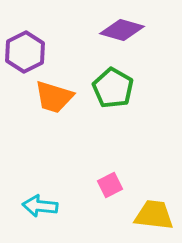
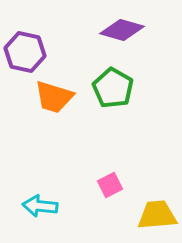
purple hexagon: rotated 21 degrees counterclockwise
yellow trapezoid: moved 3 px right; rotated 12 degrees counterclockwise
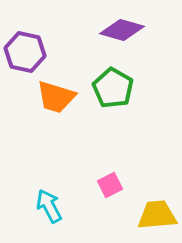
orange trapezoid: moved 2 px right
cyan arrow: moved 9 px right; rotated 56 degrees clockwise
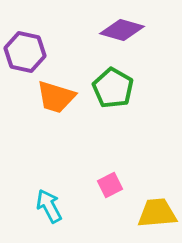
yellow trapezoid: moved 2 px up
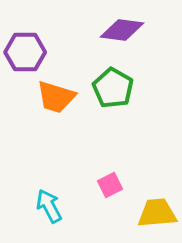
purple diamond: rotated 9 degrees counterclockwise
purple hexagon: rotated 12 degrees counterclockwise
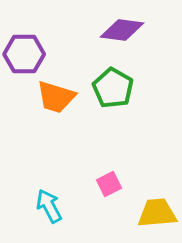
purple hexagon: moved 1 px left, 2 px down
pink square: moved 1 px left, 1 px up
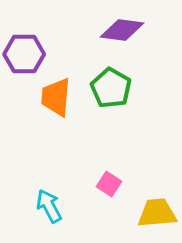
green pentagon: moved 2 px left
orange trapezoid: rotated 78 degrees clockwise
pink square: rotated 30 degrees counterclockwise
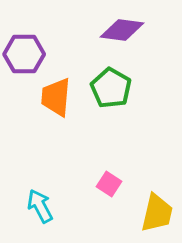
cyan arrow: moved 9 px left
yellow trapezoid: rotated 108 degrees clockwise
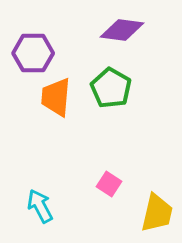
purple hexagon: moved 9 px right, 1 px up
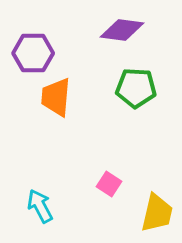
green pentagon: moved 25 px right; rotated 27 degrees counterclockwise
